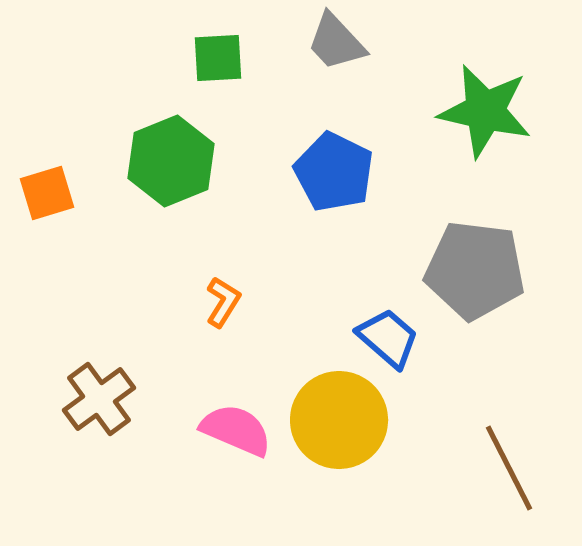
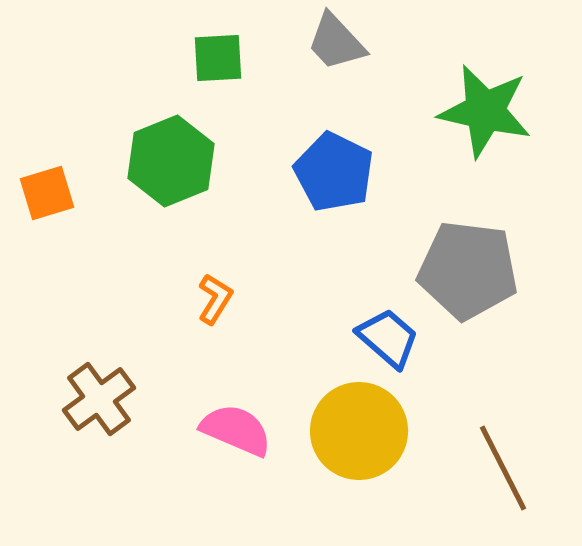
gray pentagon: moved 7 px left
orange L-shape: moved 8 px left, 3 px up
yellow circle: moved 20 px right, 11 px down
brown line: moved 6 px left
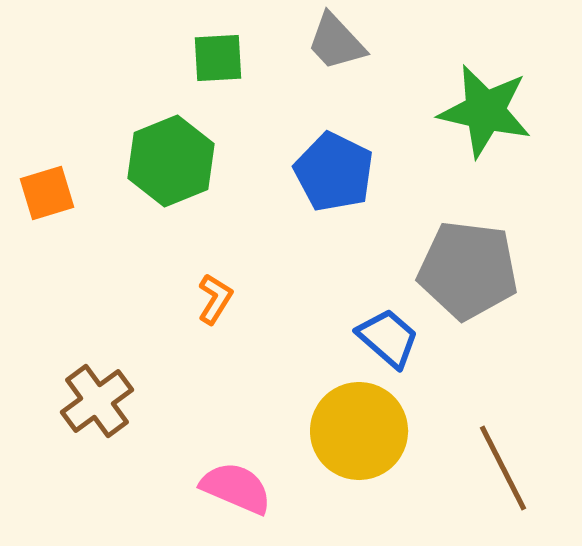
brown cross: moved 2 px left, 2 px down
pink semicircle: moved 58 px down
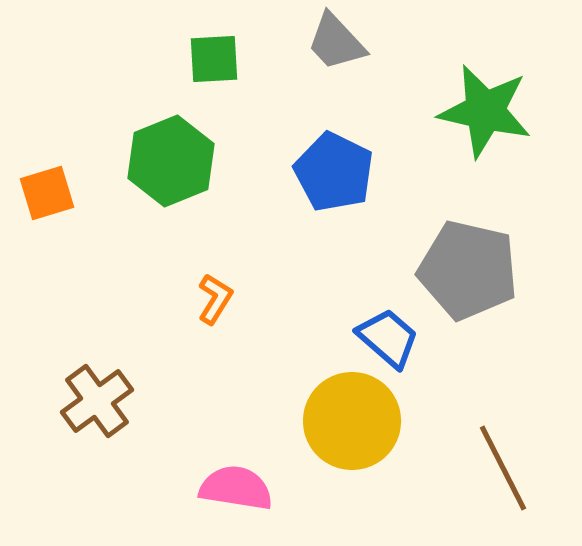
green square: moved 4 px left, 1 px down
gray pentagon: rotated 6 degrees clockwise
yellow circle: moved 7 px left, 10 px up
pink semicircle: rotated 14 degrees counterclockwise
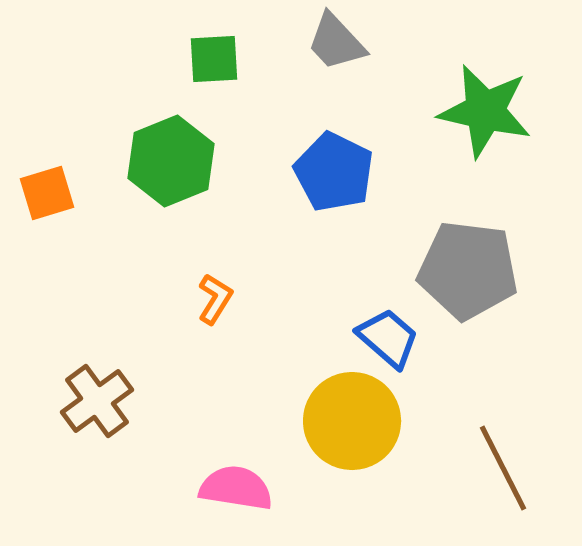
gray pentagon: rotated 6 degrees counterclockwise
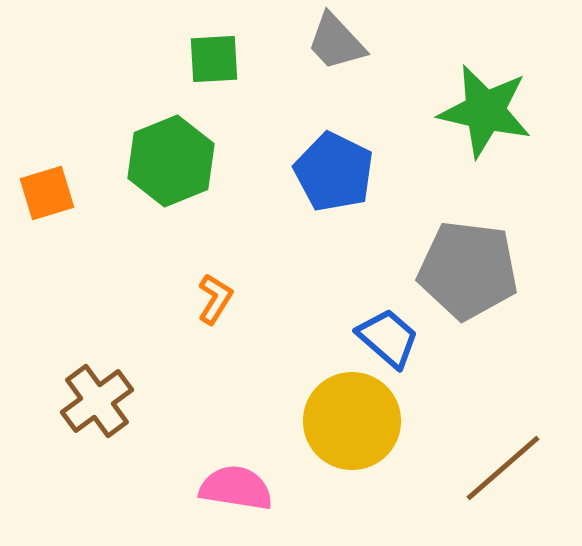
brown line: rotated 76 degrees clockwise
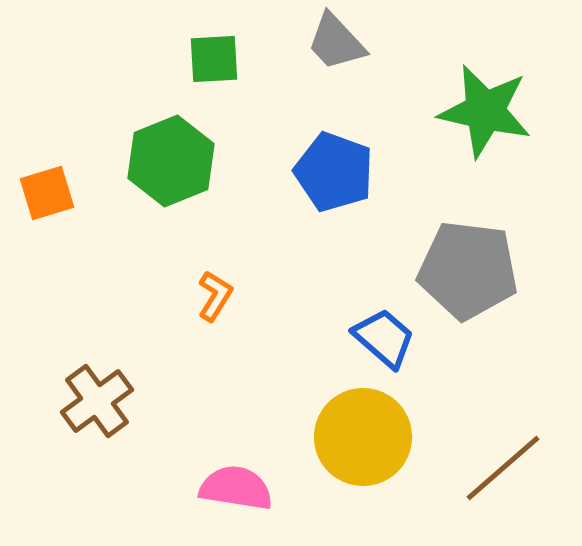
blue pentagon: rotated 6 degrees counterclockwise
orange L-shape: moved 3 px up
blue trapezoid: moved 4 px left
yellow circle: moved 11 px right, 16 px down
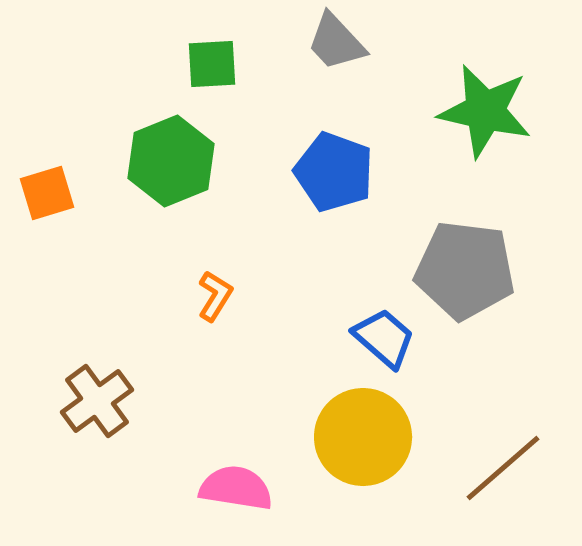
green square: moved 2 px left, 5 px down
gray pentagon: moved 3 px left
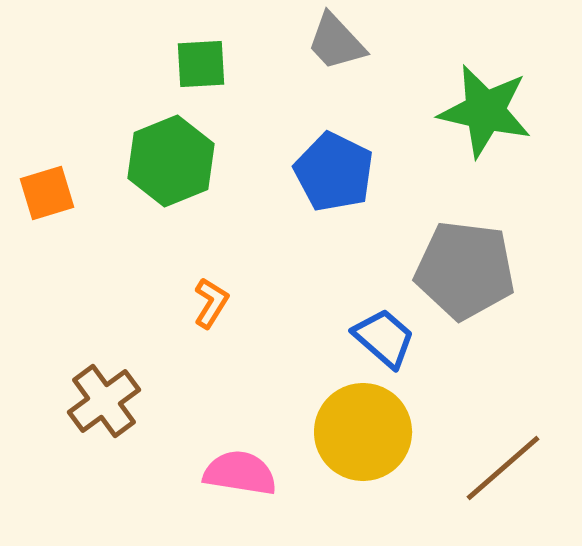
green square: moved 11 px left
blue pentagon: rotated 6 degrees clockwise
orange L-shape: moved 4 px left, 7 px down
brown cross: moved 7 px right
yellow circle: moved 5 px up
pink semicircle: moved 4 px right, 15 px up
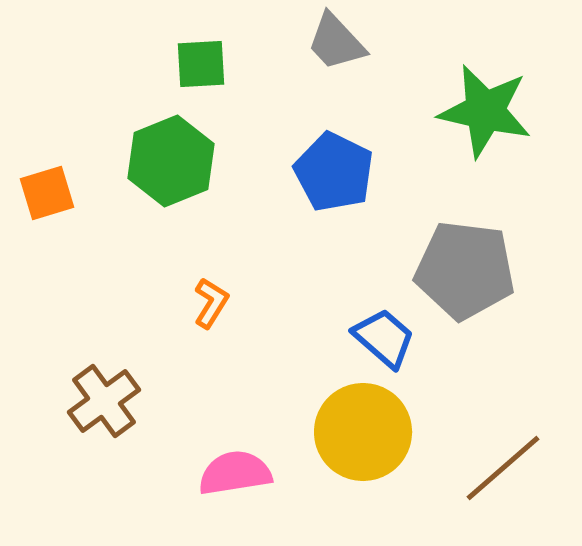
pink semicircle: moved 5 px left; rotated 18 degrees counterclockwise
